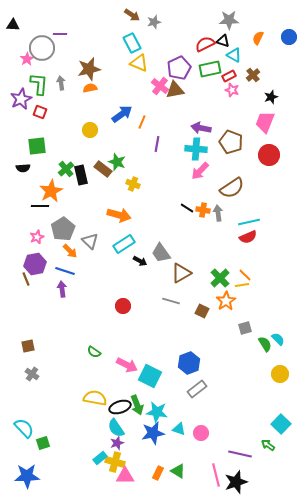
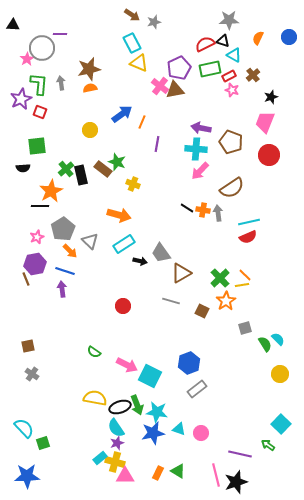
black arrow at (140, 261): rotated 16 degrees counterclockwise
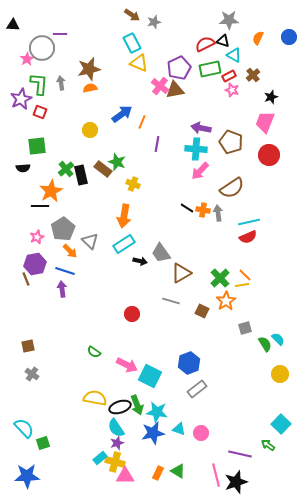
orange arrow at (119, 215): moved 5 px right, 1 px down; rotated 85 degrees clockwise
red circle at (123, 306): moved 9 px right, 8 px down
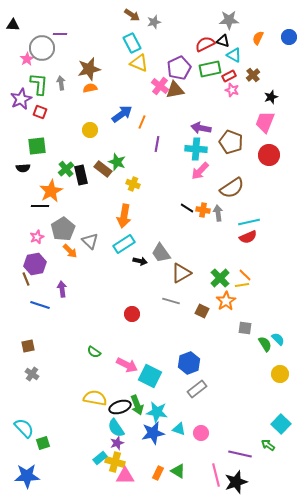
blue line at (65, 271): moved 25 px left, 34 px down
gray square at (245, 328): rotated 24 degrees clockwise
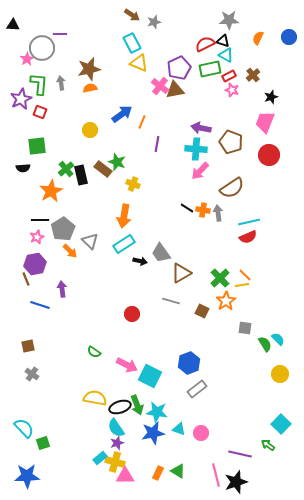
cyan triangle at (234, 55): moved 8 px left
black line at (40, 206): moved 14 px down
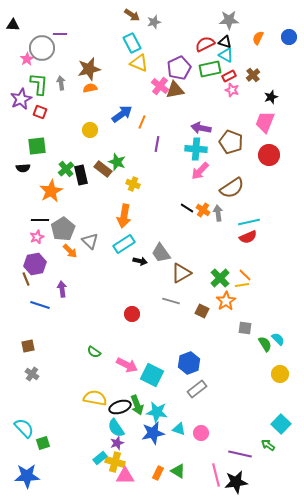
black triangle at (223, 41): moved 2 px right, 1 px down
orange cross at (203, 210): rotated 24 degrees clockwise
cyan square at (150, 376): moved 2 px right, 1 px up
black star at (236, 482): rotated 10 degrees clockwise
